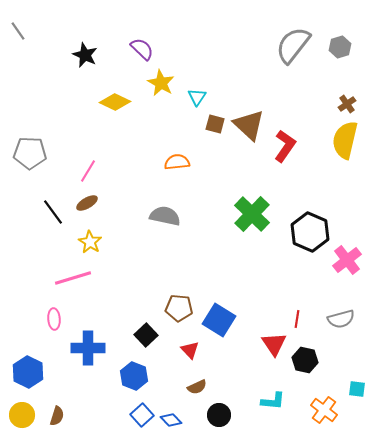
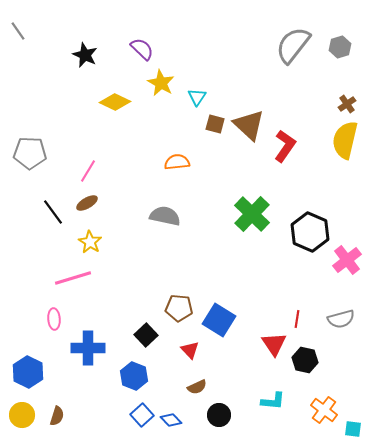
cyan square at (357, 389): moved 4 px left, 40 px down
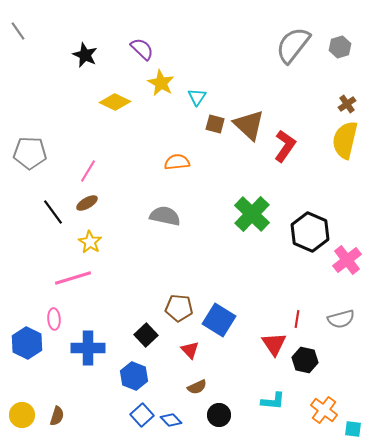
blue hexagon at (28, 372): moved 1 px left, 29 px up
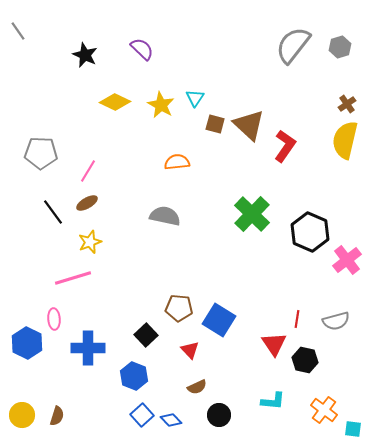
yellow star at (161, 83): moved 22 px down
cyan triangle at (197, 97): moved 2 px left, 1 px down
gray pentagon at (30, 153): moved 11 px right
yellow star at (90, 242): rotated 20 degrees clockwise
gray semicircle at (341, 319): moved 5 px left, 2 px down
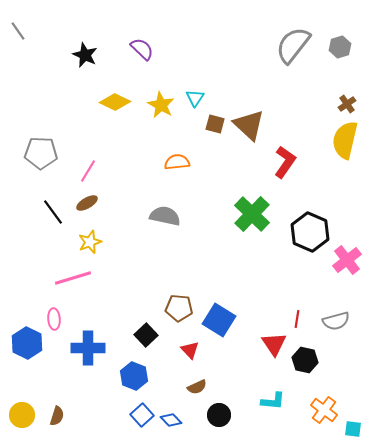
red L-shape at (285, 146): moved 16 px down
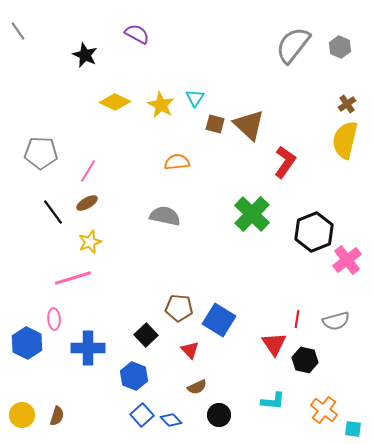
gray hexagon at (340, 47): rotated 20 degrees counterclockwise
purple semicircle at (142, 49): moved 5 px left, 15 px up; rotated 15 degrees counterclockwise
black hexagon at (310, 232): moved 4 px right; rotated 15 degrees clockwise
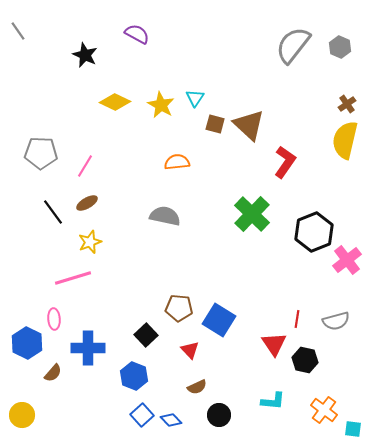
pink line at (88, 171): moved 3 px left, 5 px up
brown semicircle at (57, 416): moved 4 px left, 43 px up; rotated 24 degrees clockwise
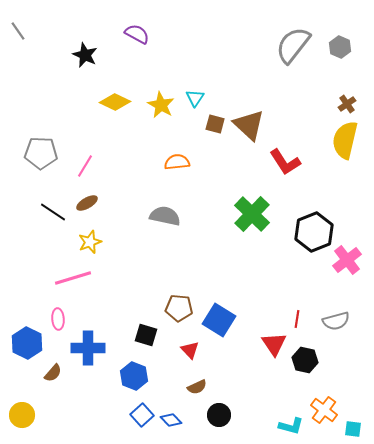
red L-shape at (285, 162): rotated 112 degrees clockwise
black line at (53, 212): rotated 20 degrees counterclockwise
pink ellipse at (54, 319): moved 4 px right
black square at (146, 335): rotated 30 degrees counterclockwise
cyan L-shape at (273, 401): moved 18 px right, 25 px down; rotated 10 degrees clockwise
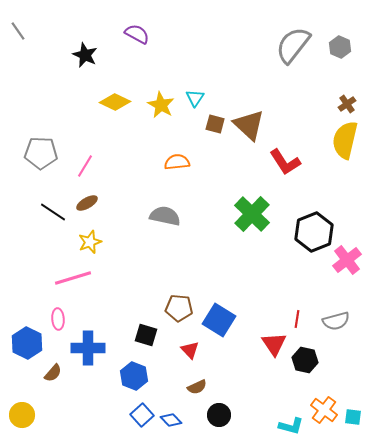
cyan square at (353, 429): moved 12 px up
